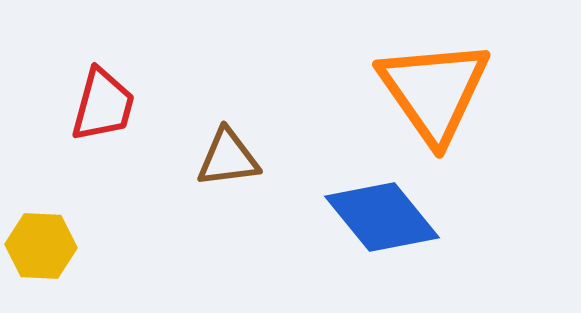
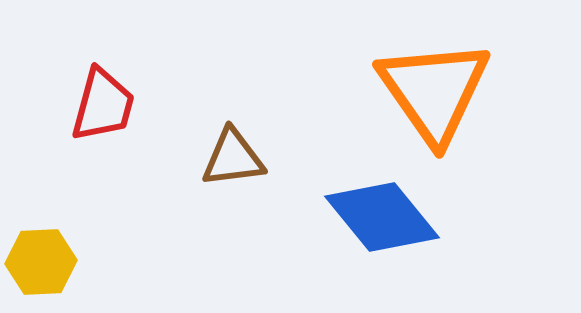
brown triangle: moved 5 px right
yellow hexagon: moved 16 px down; rotated 6 degrees counterclockwise
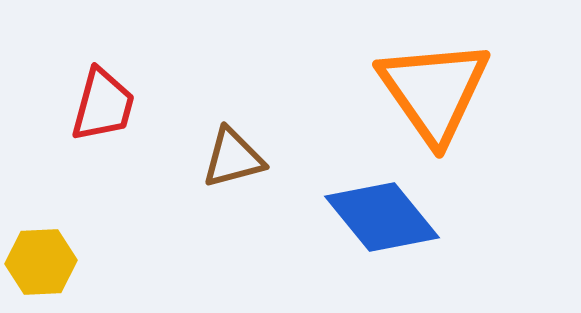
brown triangle: rotated 8 degrees counterclockwise
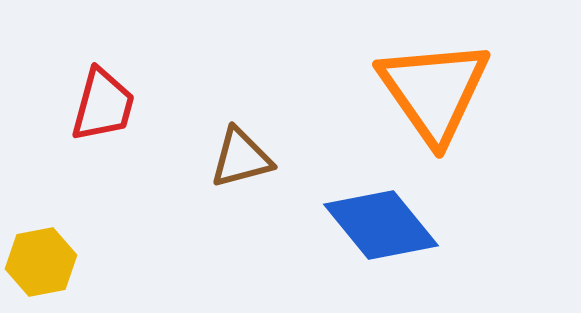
brown triangle: moved 8 px right
blue diamond: moved 1 px left, 8 px down
yellow hexagon: rotated 8 degrees counterclockwise
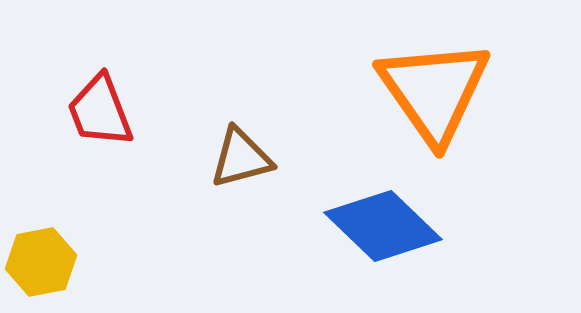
red trapezoid: moved 3 px left, 6 px down; rotated 144 degrees clockwise
blue diamond: moved 2 px right, 1 px down; rotated 7 degrees counterclockwise
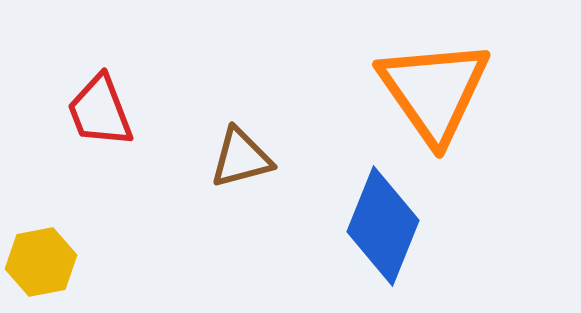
blue diamond: rotated 68 degrees clockwise
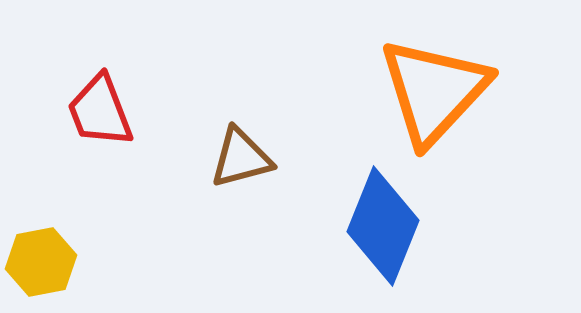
orange triangle: rotated 18 degrees clockwise
